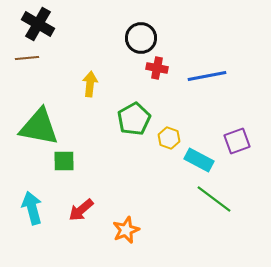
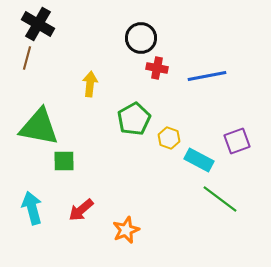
brown line: rotated 70 degrees counterclockwise
green line: moved 6 px right
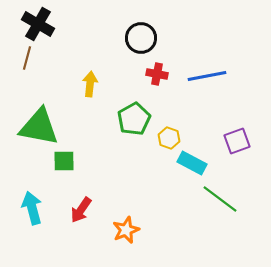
red cross: moved 6 px down
cyan rectangle: moved 7 px left, 3 px down
red arrow: rotated 16 degrees counterclockwise
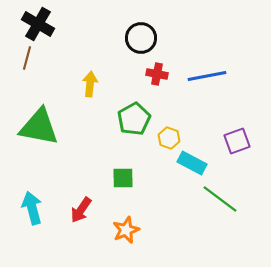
green square: moved 59 px right, 17 px down
